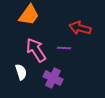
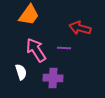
purple cross: rotated 24 degrees counterclockwise
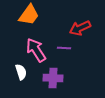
red arrow: rotated 40 degrees counterclockwise
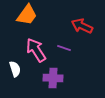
orange trapezoid: moved 2 px left
red arrow: moved 2 px right, 2 px up; rotated 50 degrees clockwise
purple line: rotated 16 degrees clockwise
white semicircle: moved 6 px left, 3 px up
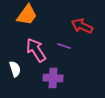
purple line: moved 2 px up
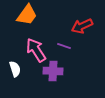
red arrow: rotated 50 degrees counterclockwise
purple cross: moved 7 px up
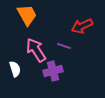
orange trapezoid: rotated 65 degrees counterclockwise
purple cross: rotated 18 degrees counterclockwise
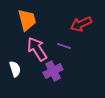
orange trapezoid: moved 5 px down; rotated 15 degrees clockwise
red arrow: moved 1 px left, 2 px up
pink arrow: moved 1 px right, 1 px up
purple cross: rotated 12 degrees counterclockwise
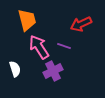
pink arrow: moved 2 px right, 2 px up
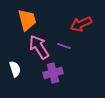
purple cross: moved 2 px down; rotated 12 degrees clockwise
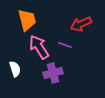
purple line: moved 1 px right, 1 px up
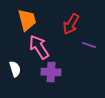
red arrow: moved 10 px left; rotated 35 degrees counterclockwise
purple line: moved 24 px right
purple cross: moved 2 px left, 1 px up; rotated 18 degrees clockwise
